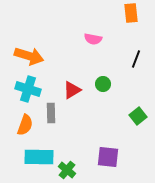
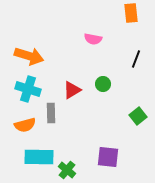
orange semicircle: rotated 55 degrees clockwise
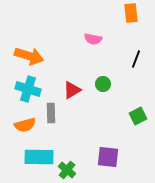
green square: rotated 12 degrees clockwise
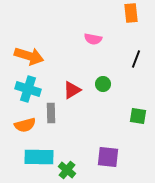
green square: rotated 36 degrees clockwise
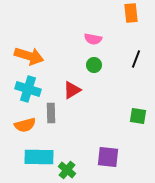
green circle: moved 9 px left, 19 px up
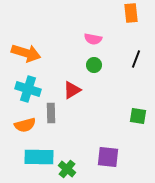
orange arrow: moved 3 px left, 3 px up
green cross: moved 1 px up
